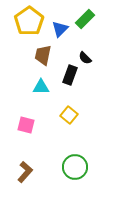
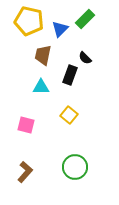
yellow pentagon: rotated 24 degrees counterclockwise
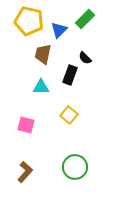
blue triangle: moved 1 px left, 1 px down
brown trapezoid: moved 1 px up
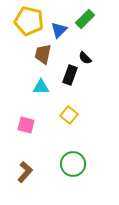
green circle: moved 2 px left, 3 px up
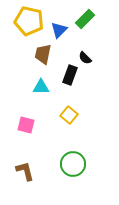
brown L-shape: moved 1 px up; rotated 55 degrees counterclockwise
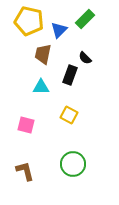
yellow square: rotated 12 degrees counterclockwise
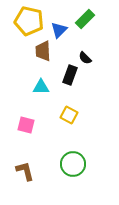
brown trapezoid: moved 3 px up; rotated 15 degrees counterclockwise
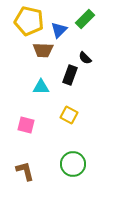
brown trapezoid: moved 1 px up; rotated 85 degrees counterclockwise
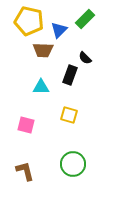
yellow square: rotated 12 degrees counterclockwise
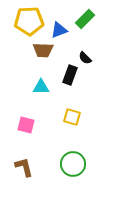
yellow pentagon: rotated 16 degrees counterclockwise
blue triangle: rotated 24 degrees clockwise
yellow square: moved 3 px right, 2 px down
brown L-shape: moved 1 px left, 4 px up
